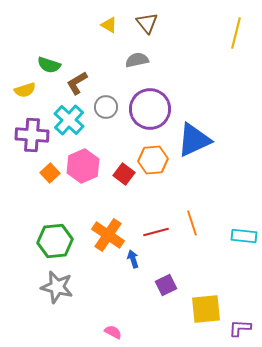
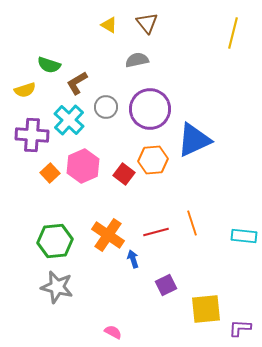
yellow line: moved 3 px left
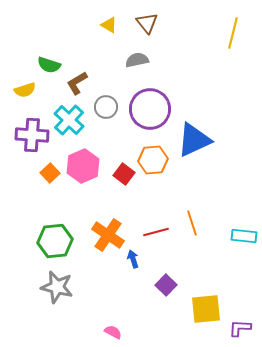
purple square: rotated 20 degrees counterclockwise
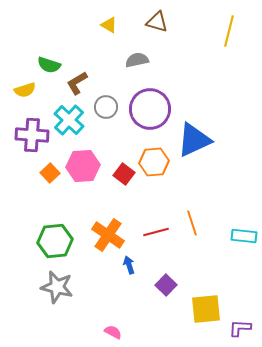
brown triangle: moved 10 px right, 1 px up; rotated 35 degrees counterclockwise
yellow line: moved 4 px left, 2 px up
orange hexagon: moved 1 px right, 2 px down
pink hexagon: rotated 20 degrees clockwise
blue arrow: moved 4 px left, 6 px down
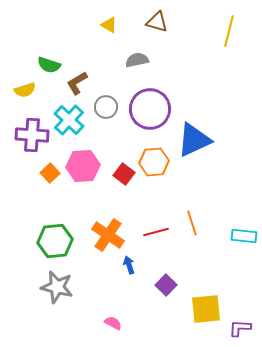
pink semicircle: moved 9 px up
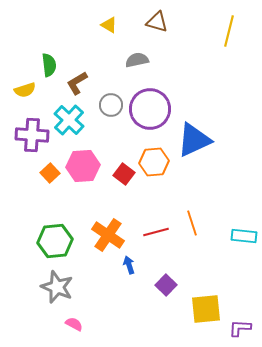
green semicircle: rotated 115 degrees counterclockwise
gray circle: moved 5 px right, 2 px up
gray star: rotated 8 degrees clockwise
pink semicircle: moved 39 px left, 1 px down
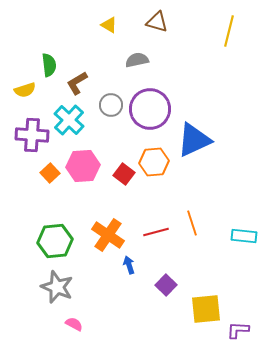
purple L-shape: moved 2 px left, 2 px down
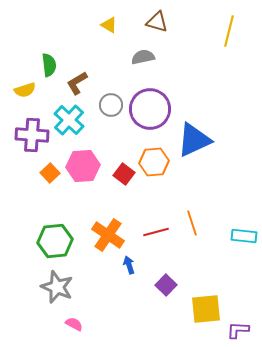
gray semicircle: moved 6 px right, 3 px up
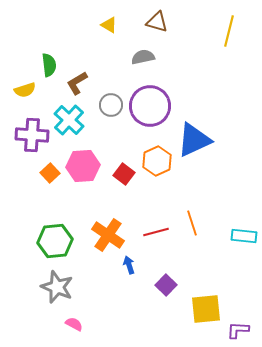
purple circle: moved 3 px up
orange hexagon: moved 3 px right, 1 px up; rotated 20 degrees counterclockwise
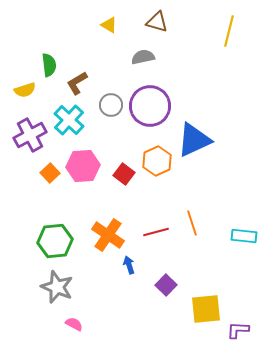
purple cross: moved 2 px left; rotated 32 degrees counterclockwise
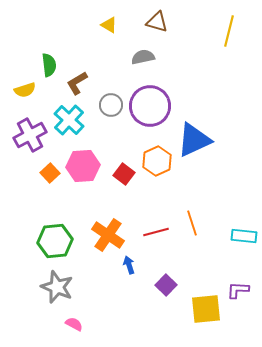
purple L-shape: moved 40 px up
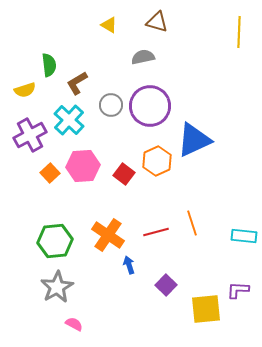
yellow line: moved 10 px right, 1 px down; rotated 12 degrees counterclockwise
gray star: rotated 20 degrees clockwise
